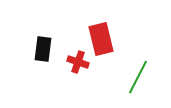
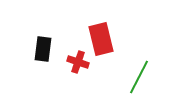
green line: moved 1 px right
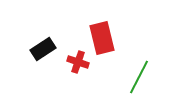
red rectangle: moved 1 px right, 1 px up
black rectangle: rotated 50 degrees clockwise
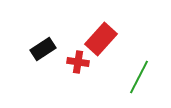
red rectangle: moved 1 px left, 1 px down; rotated 56 degrees clockwise
red cross: rotated 10 degrees counterclockwise
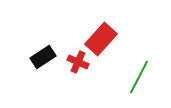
black rectangle: moved 8 px down
red cross: rotated 15 degrees clockwise
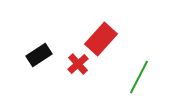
black rectangle: moved 4 px left, 2 px up
red cross: moved 2 px down; rotated 25 degrees clockwise
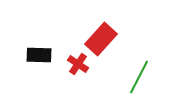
black rectangle: rotated 35 degrees clockwise
red cross: rotated 15 degrees counterclockwise
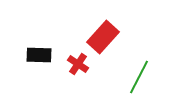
red rectangle: moved 2 px right, 2 px up
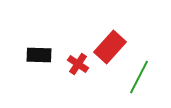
red rectangle: moved 7 px right, 10 px down
